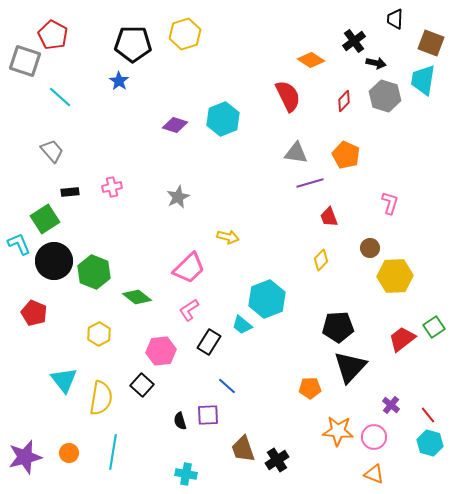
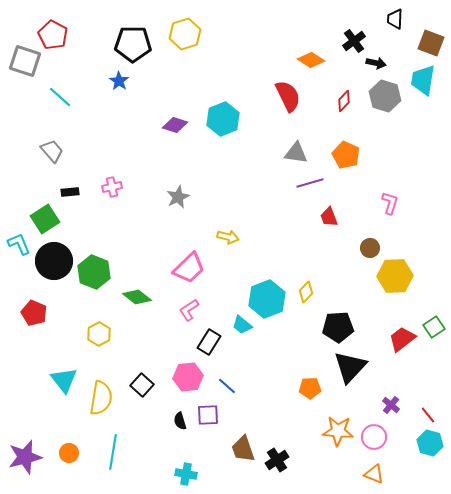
yellow diamond at (321, 260): moved 15 px left, 32 px down
pink hexagon at (161, 351): moved 27 px right, 26 px down
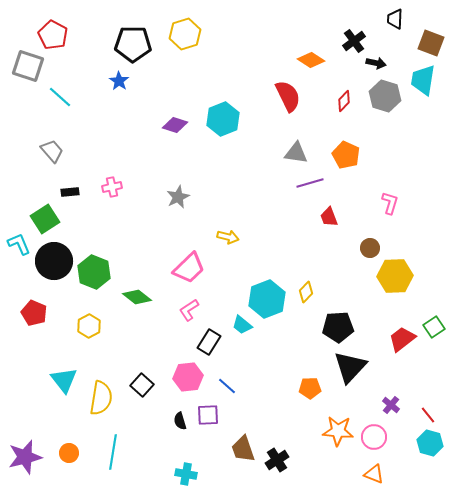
gray square at (25, 61): moved 3 px right, 5 px down
yellow hexagon at (99, 334): moved 10 px left, 8 px up
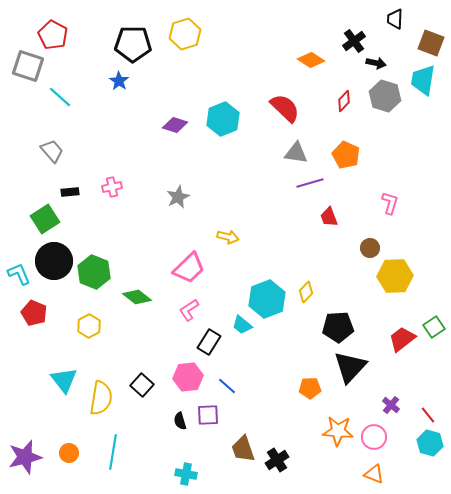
red semicircle at (288, 96): moved 3 px left, 12 px down; rotated 20 degrees counterclockwise
cyan L-shape at (19, 244): moved 30 px down
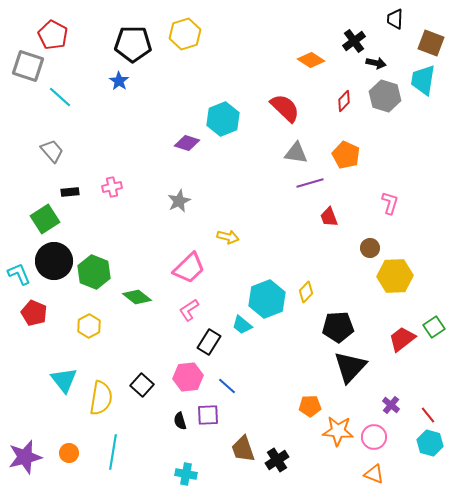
purple diamond at (175, 125): moved 12 px right, 18 px down
gray star at (178, 197): moved 1 px right, 4 px down
orange pentagon at (310, 388): moved 18 px down
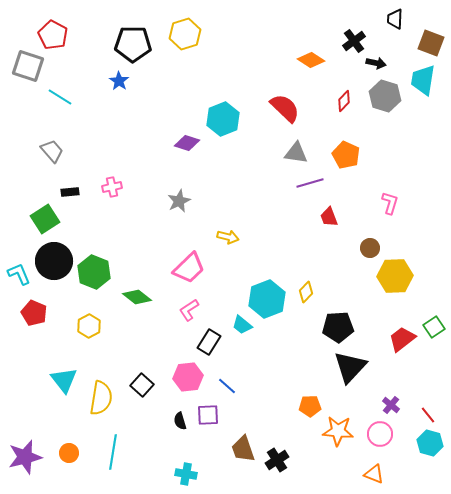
cyan line at (60, 97): rotated 10 degrees counterclockwise
pink circle at (374, 437): moved 6 px right, 3 px up
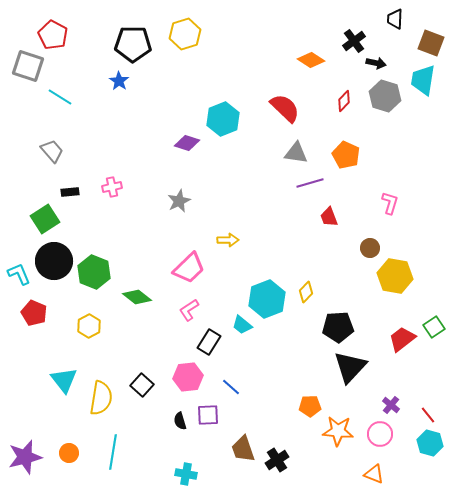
yellow arrow at (228, 237): moved 3 px down; rotated 15 degrees counterclockwise
yellow hexagon at (395, 276): rotated 12 degrees clockwise
blue line at (227, 386): moved 4 px right, 1 px down
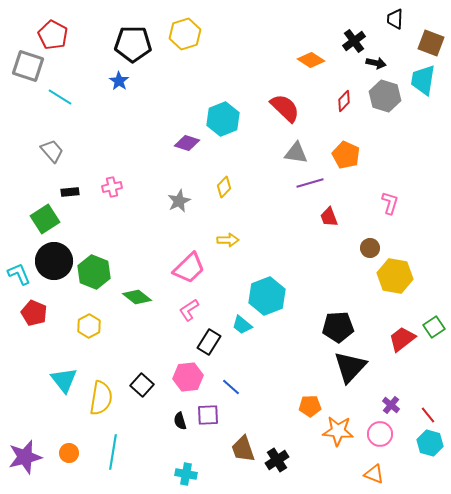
yellow diamond at (306, 292): moved 82 px left, 105 px up
cyan hexagon at (267, 299): moved 3 px up
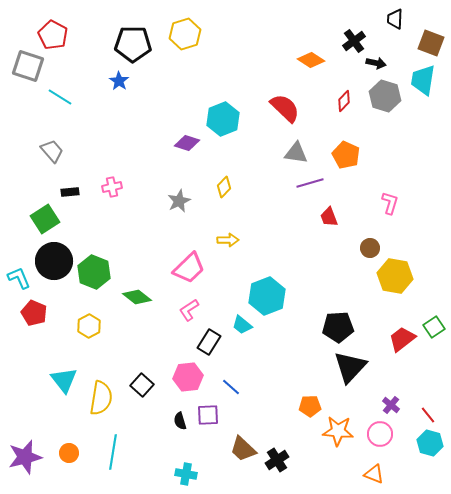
cyan L-shape at (19, 274): moved 4 px down
brown trapezoid at (243, 449): rotated 28 degrees counterclockwise
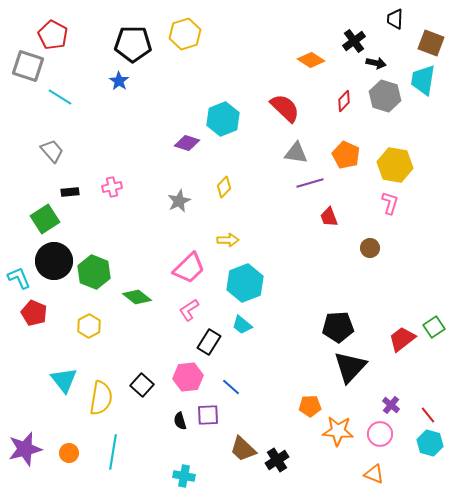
yellow hexagon at (395, 276): moved 111 px up
cyan hexagon at (267, 296): moved 22 px left, 13 px up
purple star at (25, 457): moved 8 px up
cyan cross at (186, 474): moved 2 px left, 2 px down
